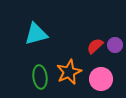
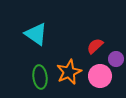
cyan triangle: rotated 50 degrees clockwise
purple circle: moved 1 px right, 14 px down
pink circle: moved 1 px left, 3 px up
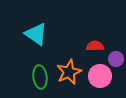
red semicircle: rotated 42 degrees clockwise
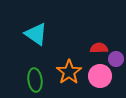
red semicircle: moved 4 px right, 2 px down
orange star: rotated 10 degrees counterclockwise
green ellipse: moved 5 px left, 3 px down
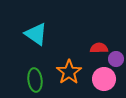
pink circle: moved 4 px right, 3 px down
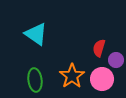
red semicircle: rotated 72 degrees counterclockwise
purple circle: moved 1 px down
orange star: moved 3 px right, 4 px down
pink circle: moved 2 px left
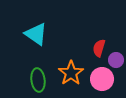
orange star: moved 1 px left, 3 px up
green ellipse: moved 3 px right
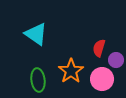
orange star: moved 2 px up
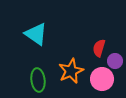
purple circle: moved 1 px left, 1 px down
orange star: rotated 10 degrees clockwise
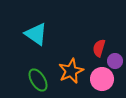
green ellipse: rotated 25 degrees counterclockwise
